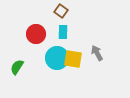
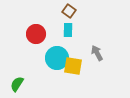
brown square: moved 8 px right
cyan rectangle: moved 5 px right, 2 px up
yellow square: moved 7 px down
green semicircle: moved 17 px down
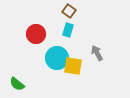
cyan rectangle: rotated 16 degrees clockwise
green semicircle: rotated 84 degrees counterclockwise
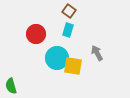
green semicircle: moved 6 px left, 2 px down; rotated 35 degrees clockwise
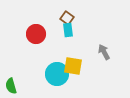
brown square: moved 2 px left, 7 px down
cyan rectangle: rotated 24 degrees counterclockwise
gray arrow: moved 7 px right, 1 px up
cyan circle: moved 16 px down
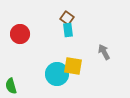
red circle: moved 16 px left
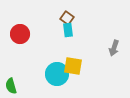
gray arrow: moved 10 px right, 4 px up; rotated 133 degrees counterclockwise
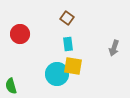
cyan rectangle: moved 14 px down
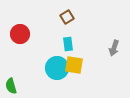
brown square: moved 1 px up; rotated 24 degrees clockwise
yellow square: moved 1 px right, 1 px up
cyan circle: moved 6 px up
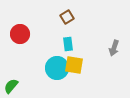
green semicircle: rotated 56 degrees clockwise
